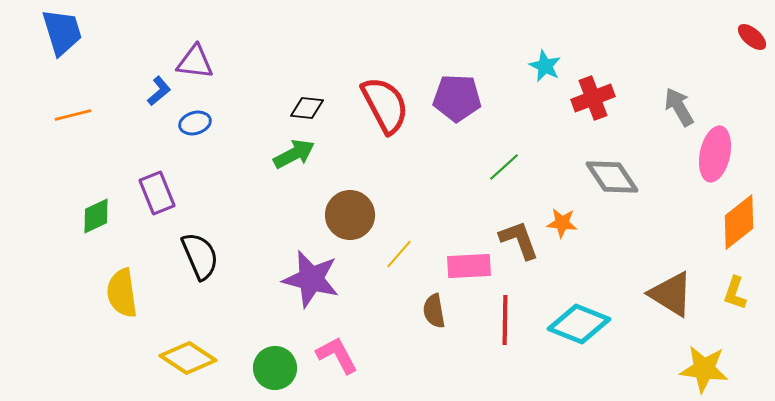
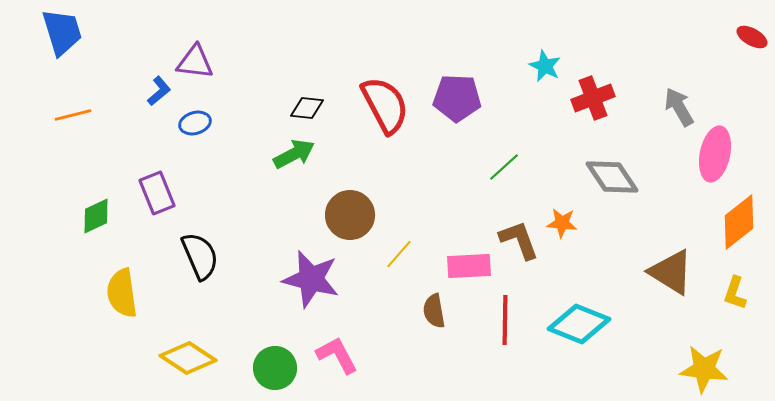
red ellipse: rotated 12 degrees counterclockwise
brown triangle: moved 22 px up
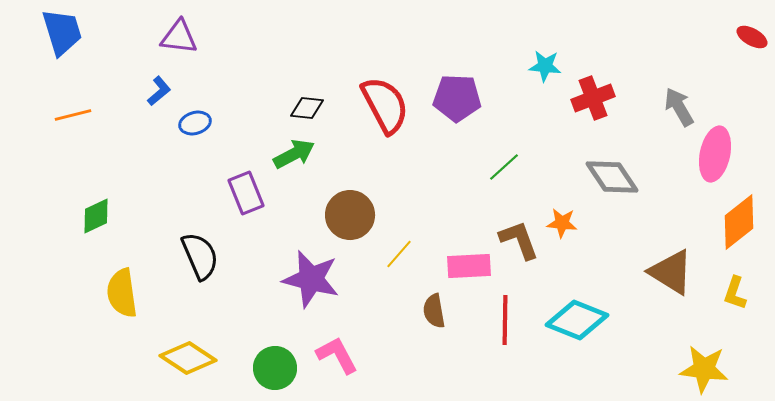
purple triangle: moved 16 px left, 25 px up
cyan star: rotated 20 degrees counterclockwise
purple rectangle: moved 89 px right
cyan diamond: moved 2 px left, 4 px up
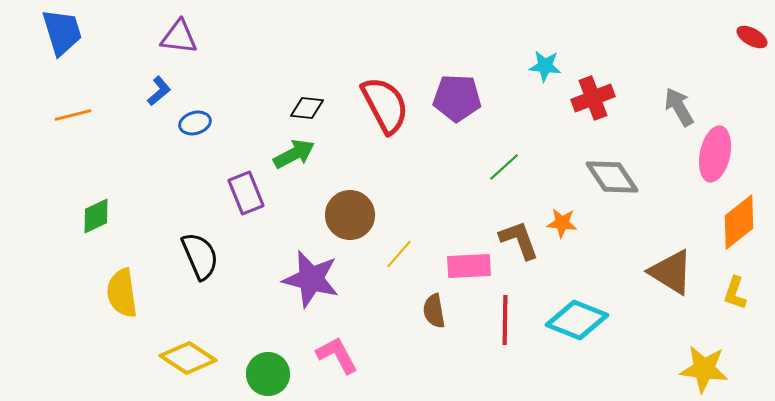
green circle: moved 7 px left, 6 px down
